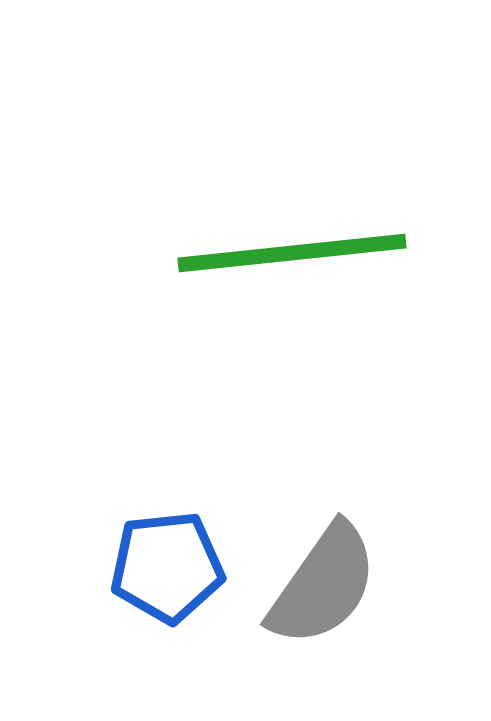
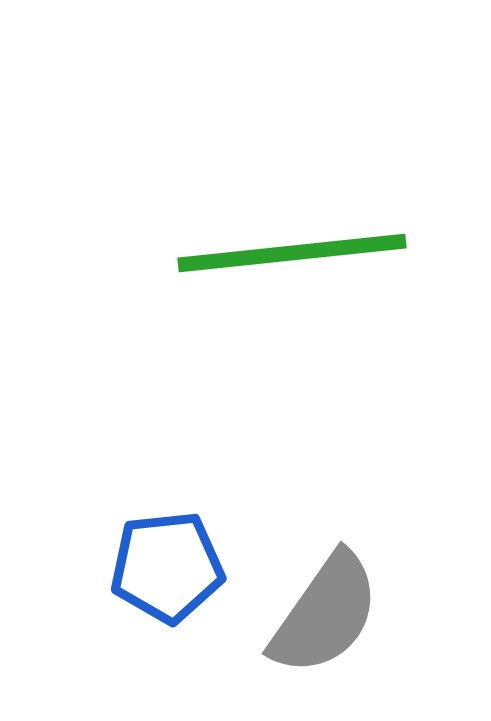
gray semicircle: moved 2 px right, 29 px down
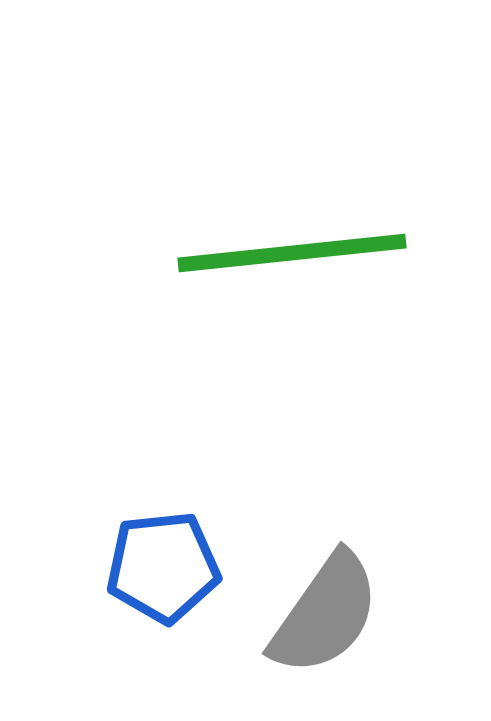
blue pentagon: moved 4 px left
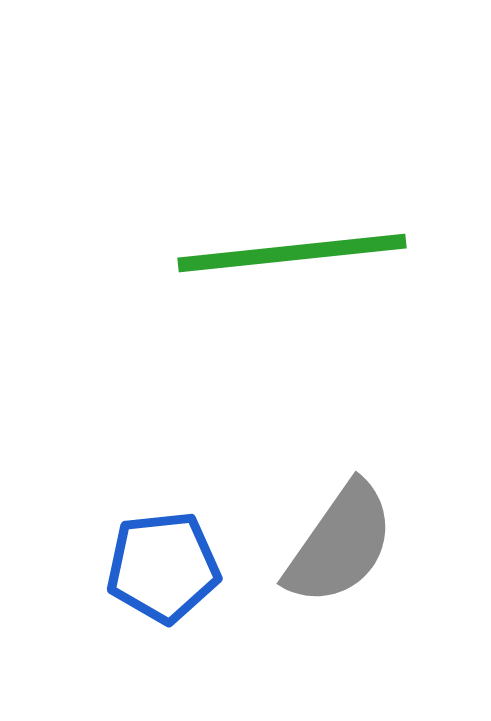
gray semicircle: moved 15 px right, 70 px up
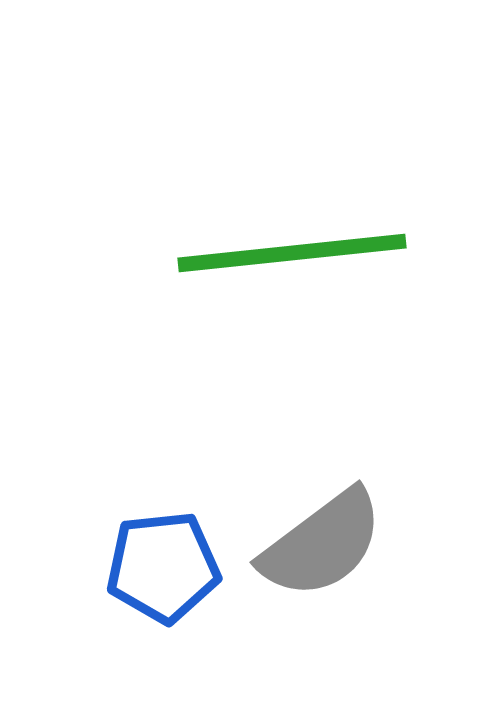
gray semicircle: moved 18 px left; rotated 18 degrees clockwise
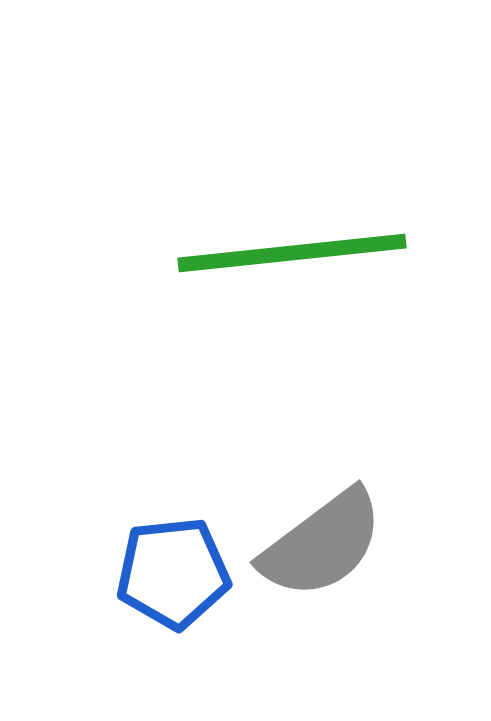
blue pentagon: moved 10 px right, 6 px down
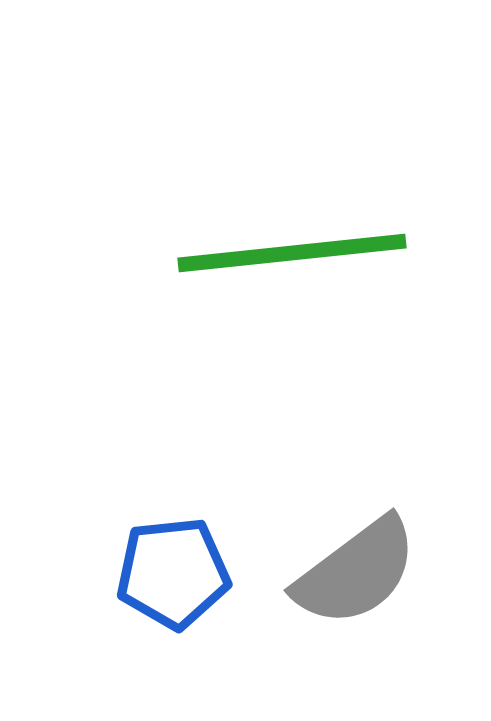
gray semicircle: moved 34 px right, 28 px down
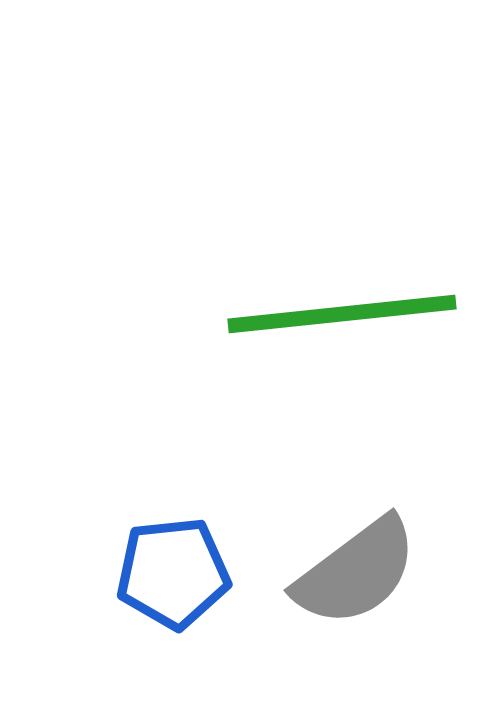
green line: moved 50 px right, 61 px down
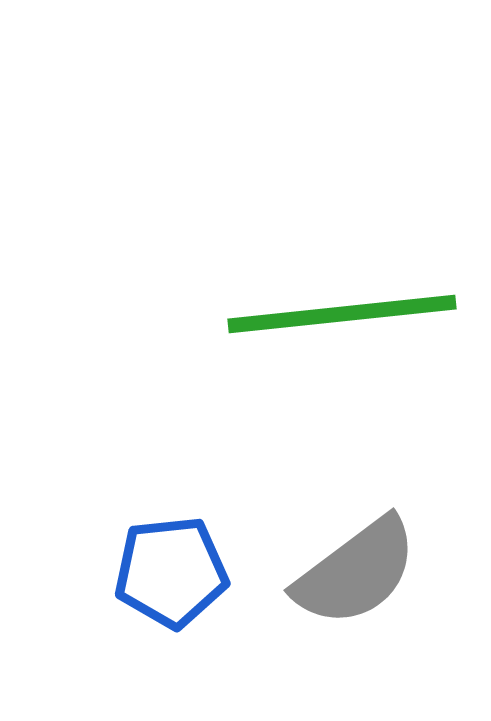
blue pentagon: moved 2 px left, 1 px up
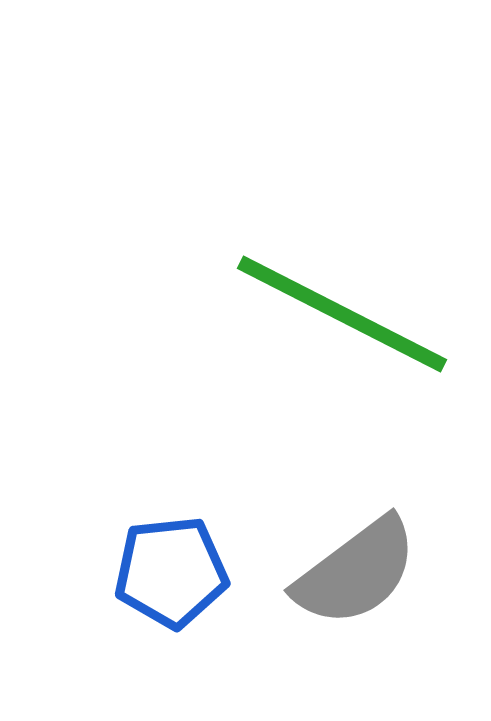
green line: rotated 33 degrees clockwise
